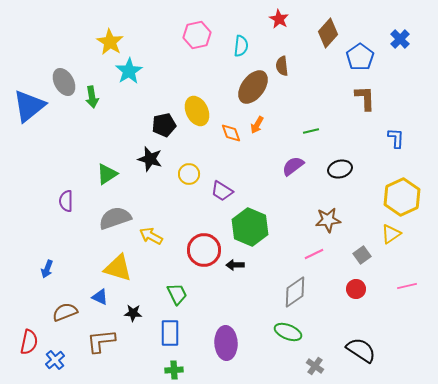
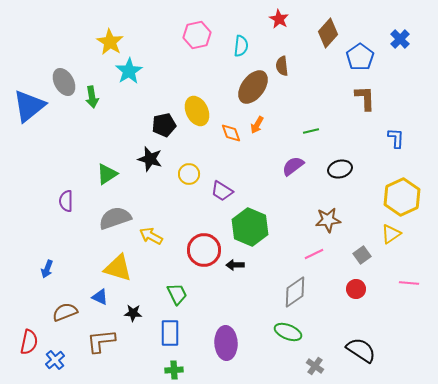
pink line at (407, 286): moved 2 px right, 3 px up; rotated 18 degrees clockwise
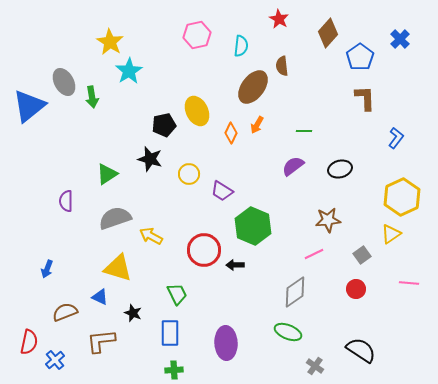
green line at (311, 131): moved 7 px left; rotated 14 degrees clockwise
orange diamond at (231, 133): rotated 45 degrees clockwise
blue L-shape at (396, 138): rotated 35 degrees clockwise
green hexagon at (250, 227): moved 3 px right, 1 px up
black star at (133, 313): rotated 18 degrees clockwise
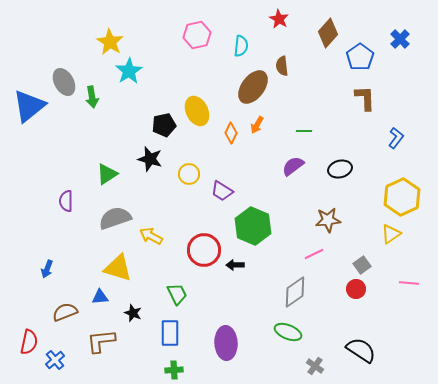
gray square at (362, 255): moved 10 px down
blue triangle at (100, 297): rotated 30 degrees counterclockwise
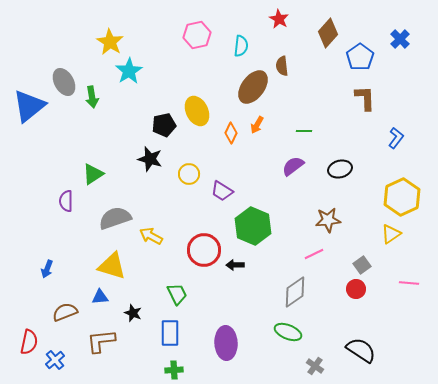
green triangle at (107, 174): moved 14 px left
yellow triangle at (118, 268): moved 6 px left, 2 px up
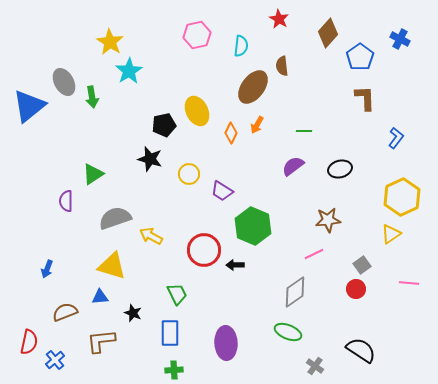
blue cross at (400, 39): rotated 18 degrees counterclockwise
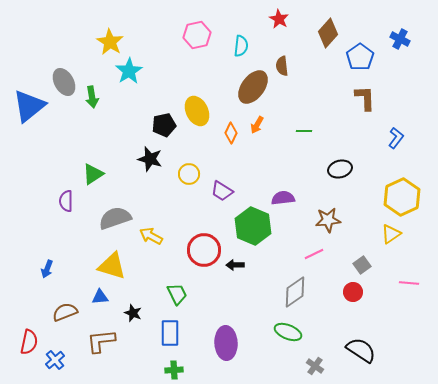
purple semicircle at (293, 166): moved 10 px left, 32 px down; rotated 30 degrees clockwise
red circle at (356, 289): moved 3 px left, 3 px down
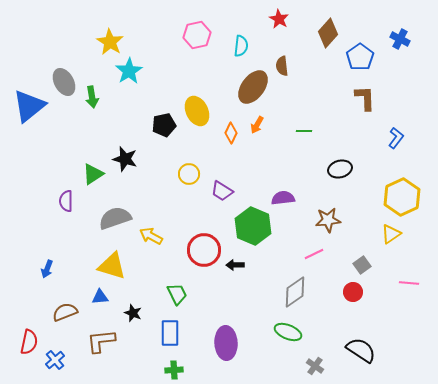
black star at (150, 159): moved 25 px left
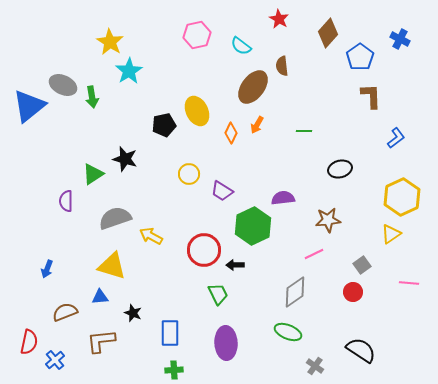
cyan semicircle at (241, 46): rotated 120 degrees clockwise
gray ellipse at (64, 82): moved 1 px left, 3 px down; rotated 36 degrees counterclockwise
brown L-shape at (365, 98): moved 6 px right, 2 px up
blue L-shape at (396, 138): rotated 15 degrees clockwise
green hexagon at (253, 226): rotated 12 degrees clockwise
green trapezoid at (177, 294): moved 41 px right
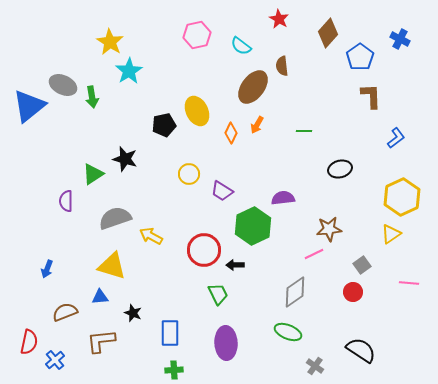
brown star at (328, 220): moved 1 px right, 9 px down
